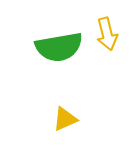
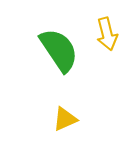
green semicircle: moved 3 px down; rotated 114 degrees counterclockwise
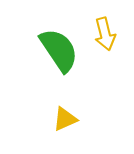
yellow arrow: moved 2 px left
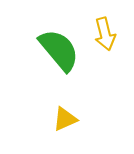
green semicircle: rotated 6 degrees counterclockwise
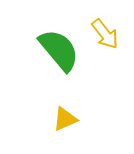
yellow arrow: rotated 24 degrees counterclockwise
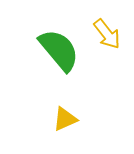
yellow arrow: moved 2 px right
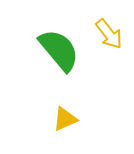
yellow arrow: moved 2 px right
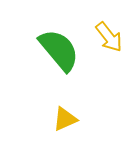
yellow arrow: moved 3 px down
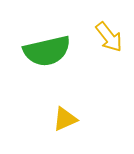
green semicircle: moved 12 px left, 1 px down; rotated 117 degrees clockwise
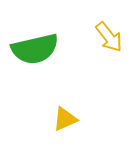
green semicircle: moved 12 px left, 2 px up
